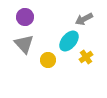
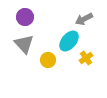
yellow cross: moved 1 px down
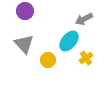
purple circle: moved 6 px up
